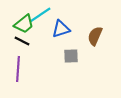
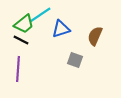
black line: moved 1 px left, 1 px up
gray square: moved 4 px right, 4 px down; rotated 21 degrees clockwise
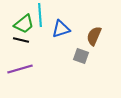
cyan line: rotated 60 degrees counterclockwise
brown semicircle: moved 1 px left
black line: rotated 14 degrees counterclockwise
gray square: moved 6 px right, 4 px up
purple line: moved 2 px right; rotated 70 degrees clockwise
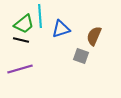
cyan line: moved 1 px down
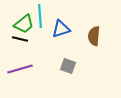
brown semicircle: rotated 18 degrees counterclockwise
black line: moved 1 px left, 1 px up
gray square: moved 13 px left, 10 px down
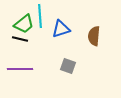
purple line: rotated 15 degrees clockwise
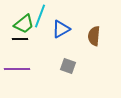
cyan line: rotated 25 degrees clockwise
blue triangle: rotated 12 degrees counterclockwise
black line: rotated 14 degrees counterclockwise
purple line: moved 3 px left
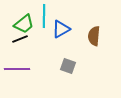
cyan line: moved 4 px right; rotated 20 degrees counterclockwise
black line: rotated 21 degrees counterclockwise
